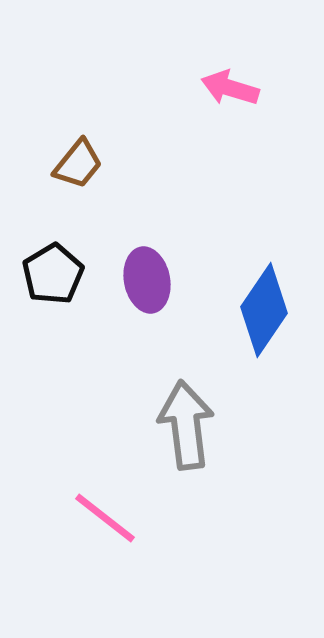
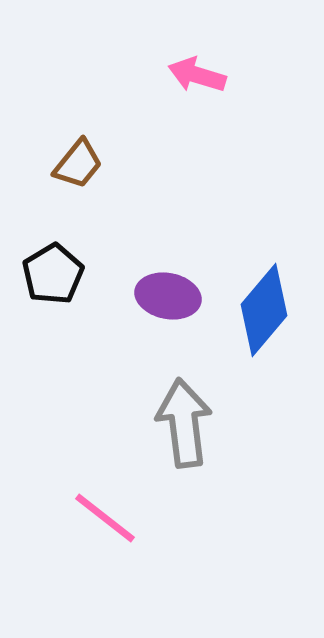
pink arrow: moved 33 px left, 13 px up
purple ellipse: moved 21 px right, 16 px down; rotated 68 degrees counterclockwise
blue diamond: rotated 6 degrees clockwise
gray arrow: moved 2 px left, 2 px up
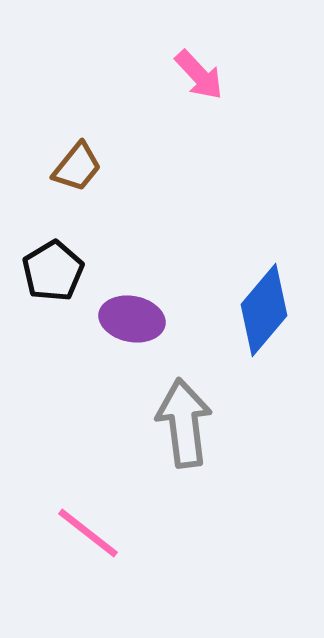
pink arrow: moved 2 px right; rotated 150 degrees counterclockwise
brown trapezoid: moved 1 px left, 3 px down
black pentagon: moved 3 px up
purple ellipse: moved 36 px left, 23 px down
pink line: moved 17 px left, 15 px down
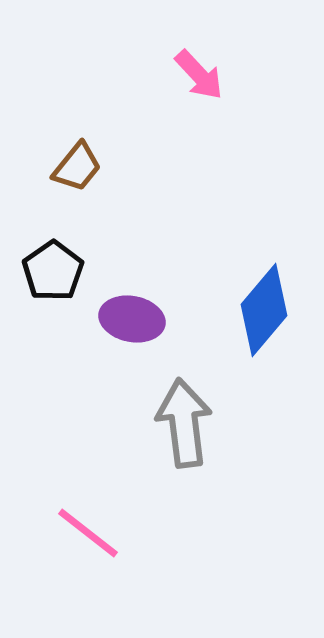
black pentagon: rotated 4 degrees counterclockwise
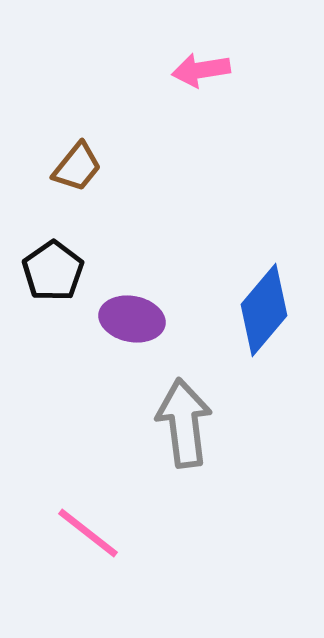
pink arrow: moved 2 px right, 5 px up; rotated 124 degrees clockwise
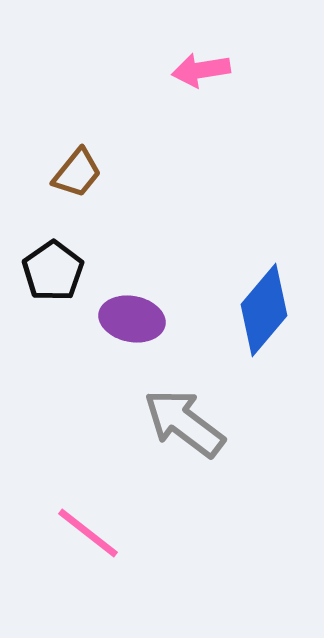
brown trapezoid: moved 6 px down
gray arrow: rotated 46 degrees counterclockwise
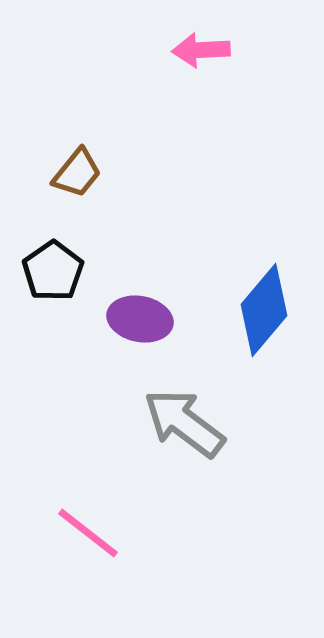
pink arrow: moved 20 px up; rotated 6 degrees clockwise
purple ellipse: moved 8 px right
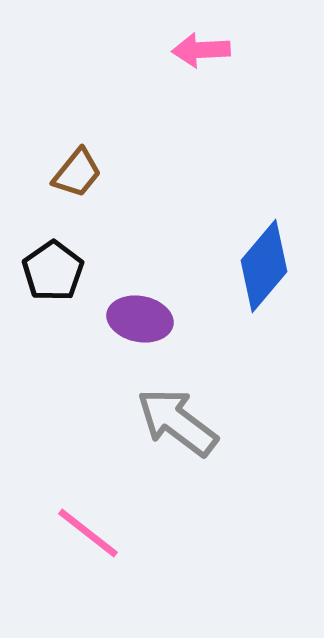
blue diamond: moved 44 px up
gray arrow: moved 7 px left, 1 px up
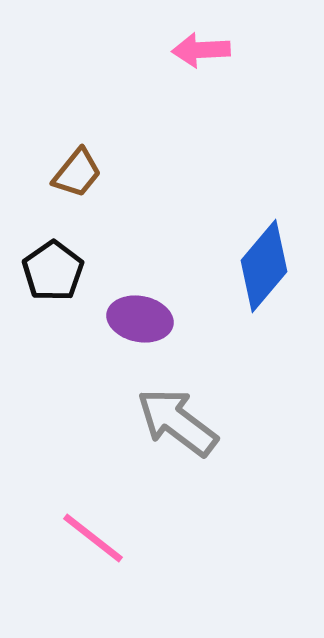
pink line: moved 5 px right, 5 px down
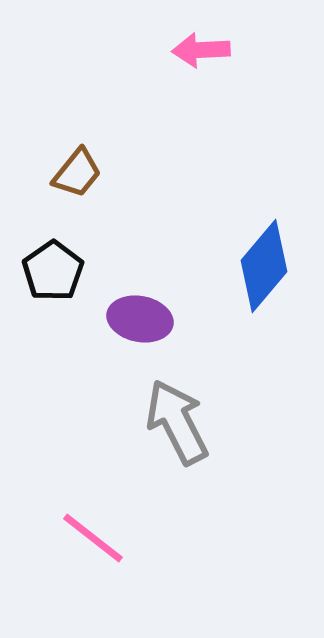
gray arrow: rotated 26 degrees clockwise
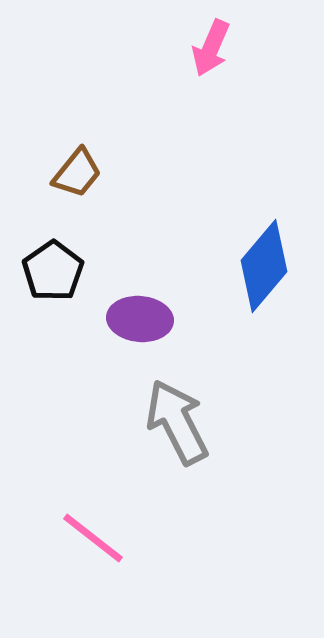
pink arrow: moved 10 px right, 2 px up; rotated 64 degrees counterclockwise
purple ellipse: rotated 6 degrees counterclockwise
